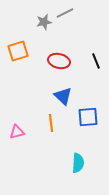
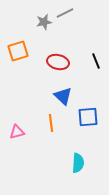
red ellipse: moved 1 px left, 1 px down
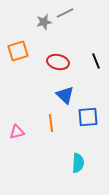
blue triangle: moved 2 px right, 1 px up
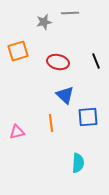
gray line: moved 5 px right; rotated 24 degrees clockwise
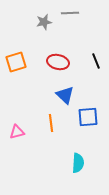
orange square: moved 2 px left, 11 px down
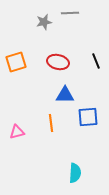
blue triangle: rotated 42 degrees counterclockwise
cyan semicircle: moved 3 px left, 10 px down
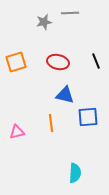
blue triangle: rotated 12 degrees clockwise
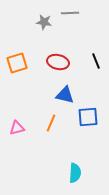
gray star: rotated 21 degrees clockwise
orange square: moved 1 px right, 1 px down
orange line: rotated 30 degrees clockwise
pink triangle: moved 4 px up
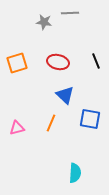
blue triangle: rotated 30 degrees clockwise
blue square: moved 2 px right, 2 px down; rotated 15 degrees clockwise
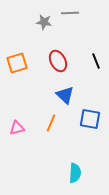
red ellipse: moved 1 px up; rotated 50 degrees clockwise
